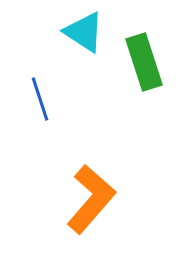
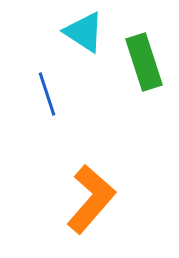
blue line: moved 7 px right, 5 px up
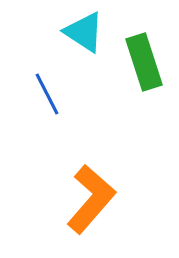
blue line: rotated 9 degrees counterclockwise
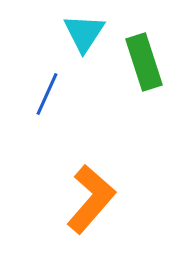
cyan triangle: moved 1 px down; rotated 30 degrees clockwise
blue line: rotated 51 degrees clockwise
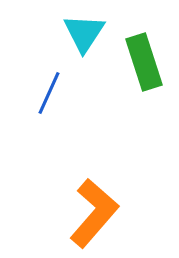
blue line: moved 2 px right, 1 px up
orange L-shape: moved 3 px right, 14 px down
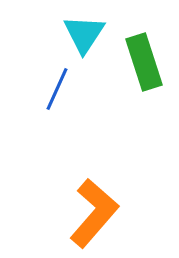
cyan triangle: moved 1 px down
blue line: moved 8 px right, 4 px up
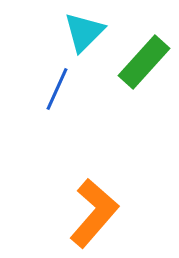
cyan triangle: moved 2 px up; rotated 12 degrees clockwise
green rectangle: rotated 60 degrees clockwise
